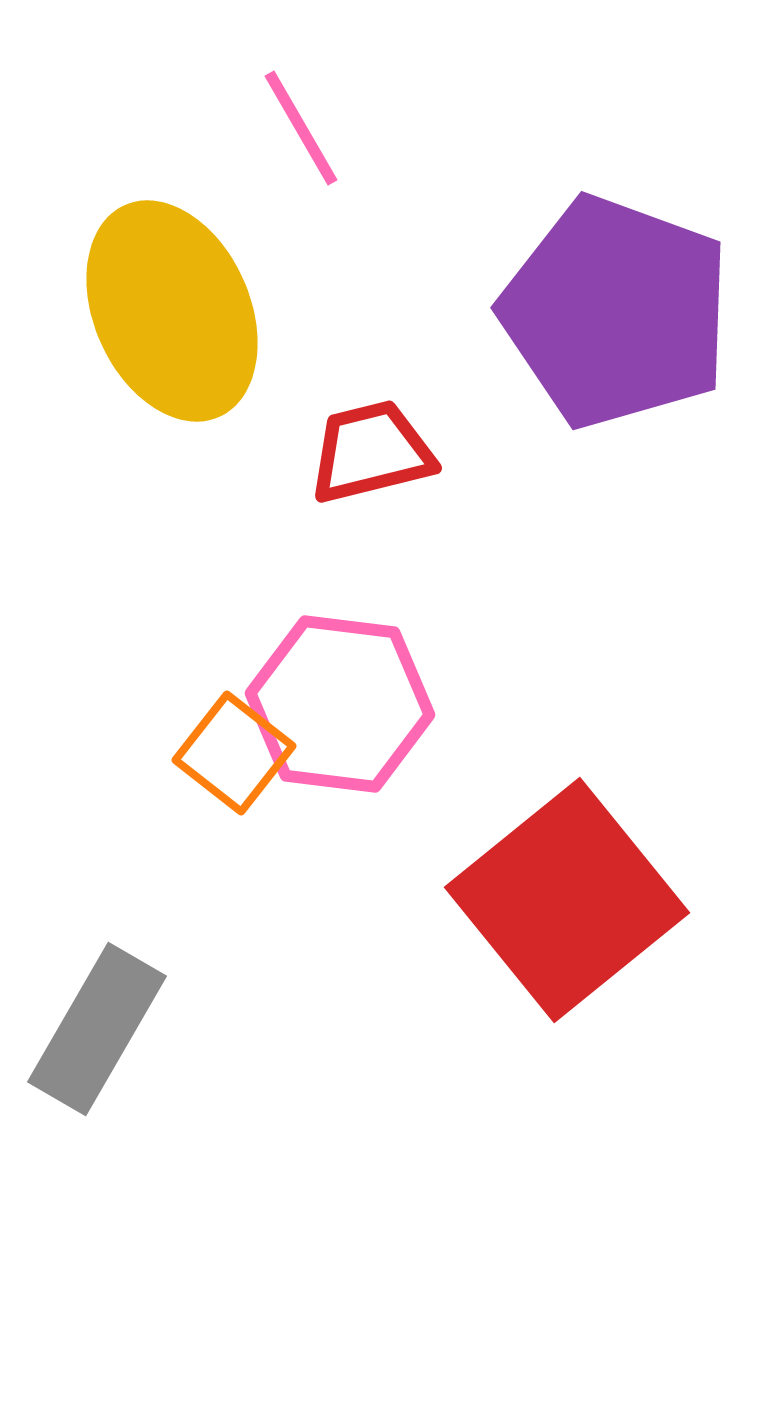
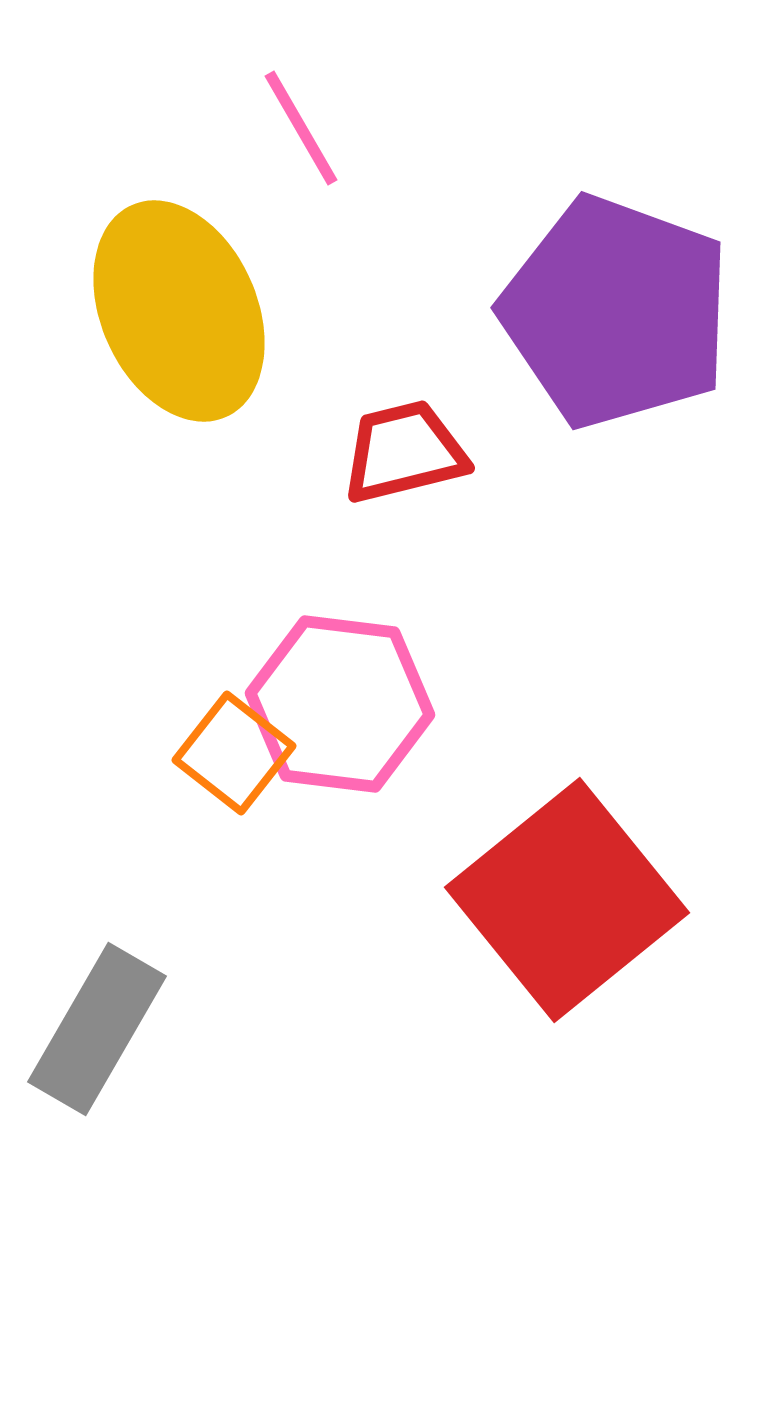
yellow ellipse: moved 7 px right
red trapezoid: moved 33 px right
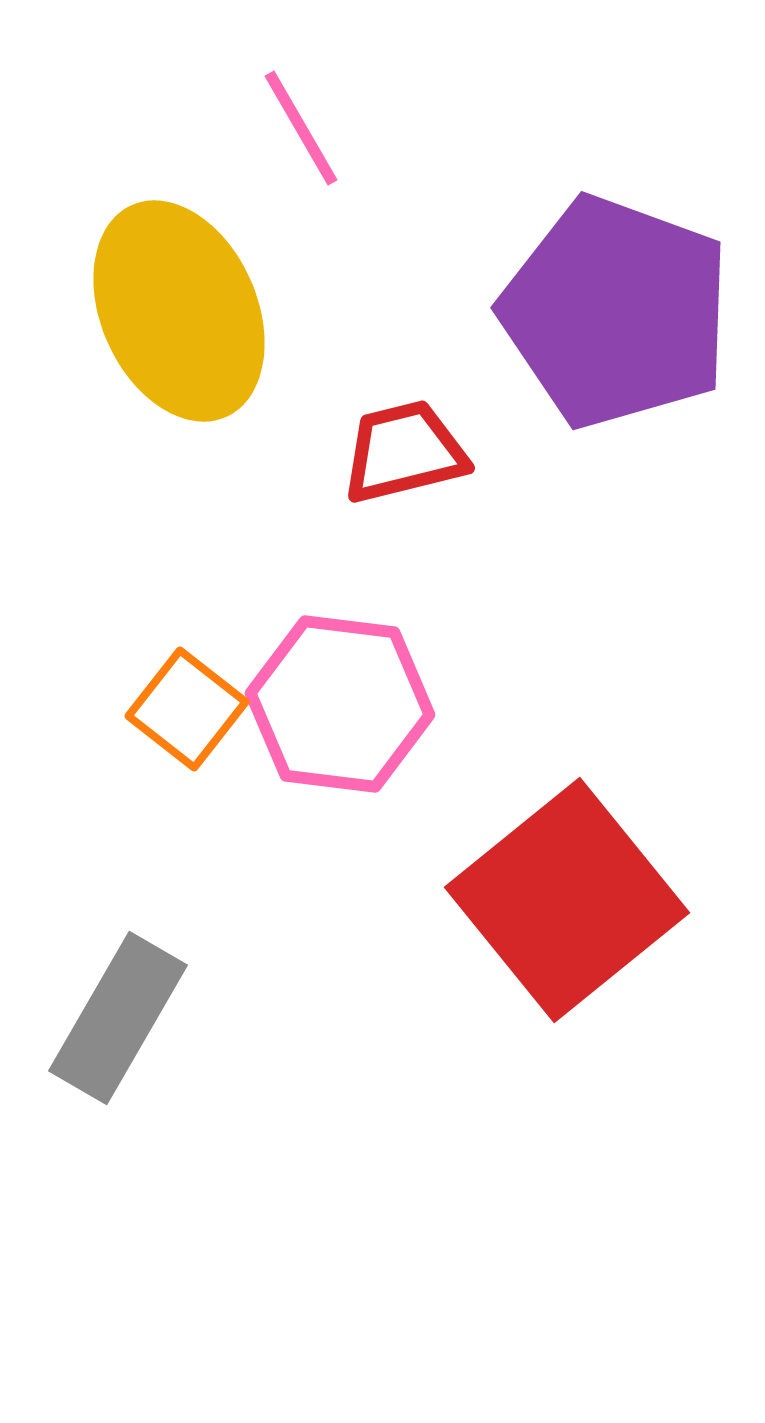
orange square: moved 47 px left, 44 px up
gray rectangle: moved 21 px right, 11 px up
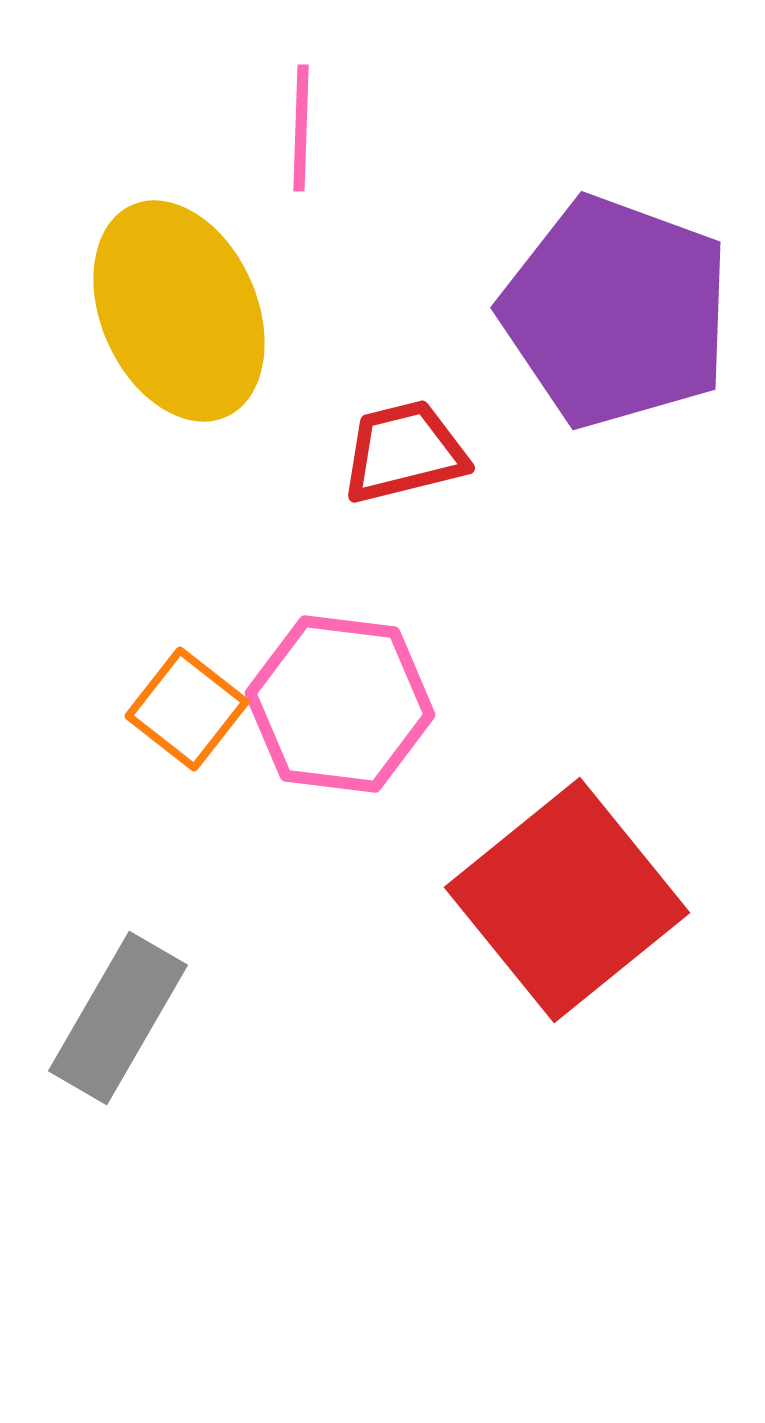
pink line: rotated 32 degrees clockwise
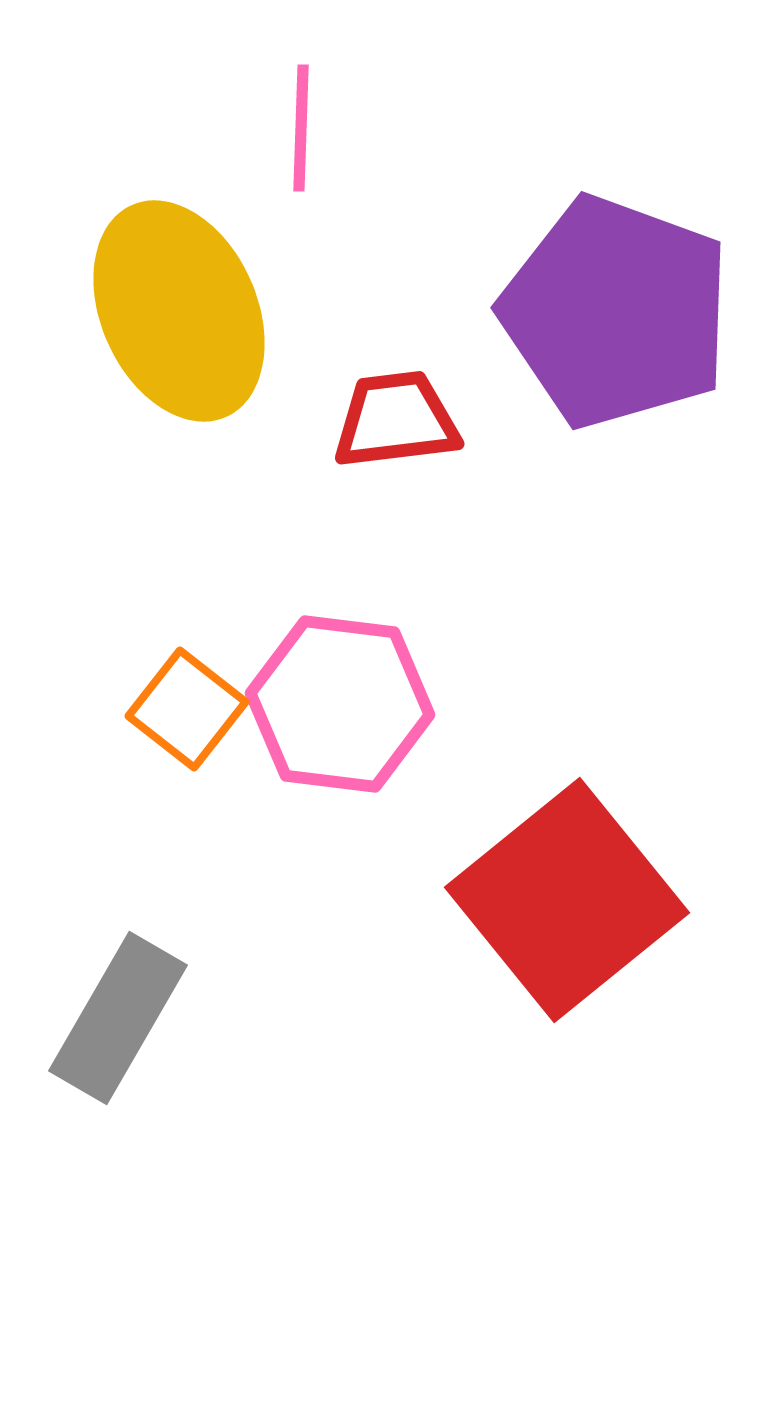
red trapezoid: moved 8 px left, 32 px up; rotated 7 degrees clockwise
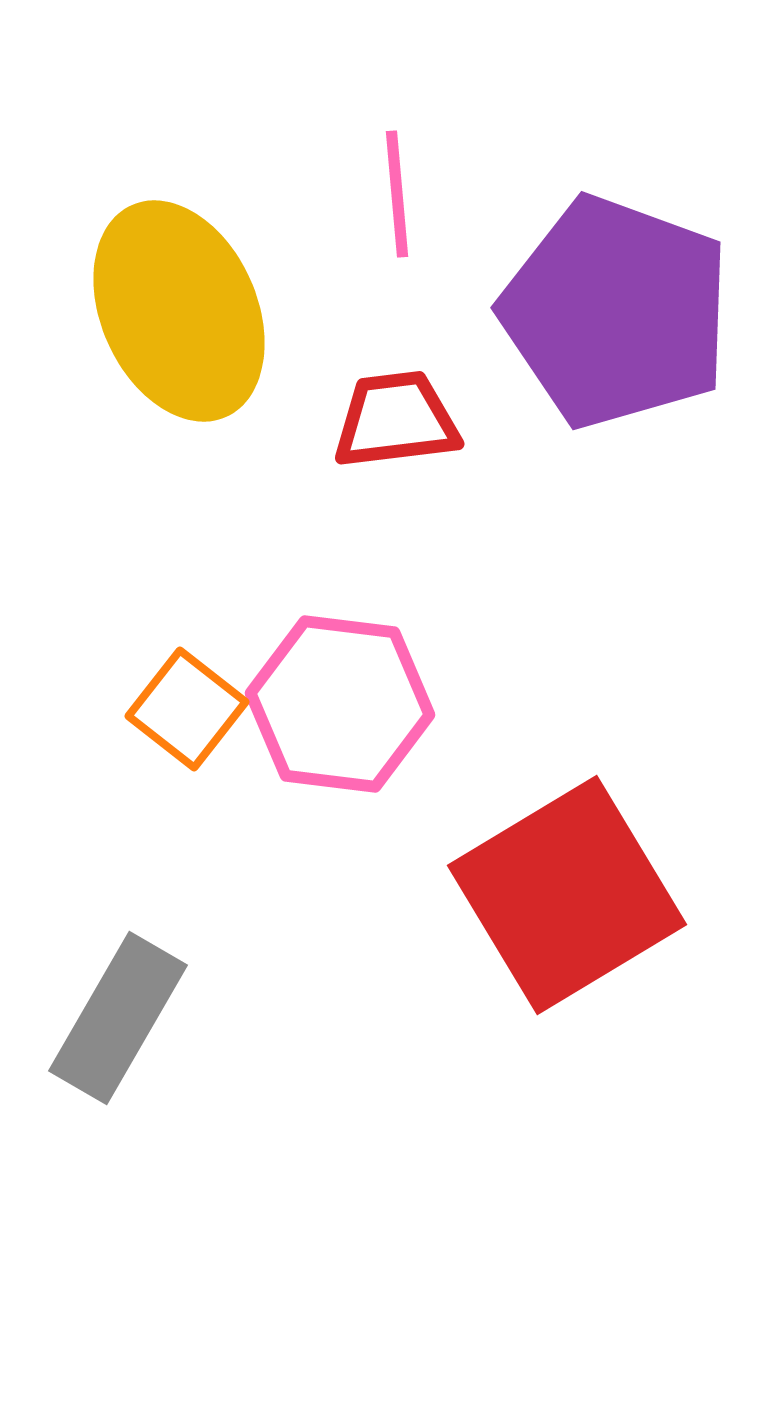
pink line: moved 96 px right, 66 px down; rotated 7 degrees counterclockwise
red square: moved 5 px up; rotated 8 degrees clockwise
